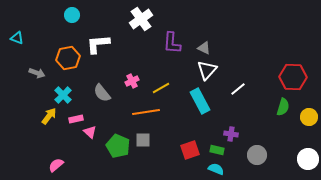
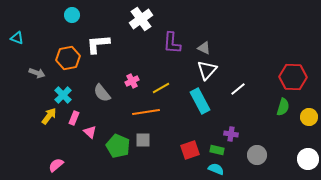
pink rectangle: moved 2 px left, 1 px up; rotated 56 degrees counterclockwise
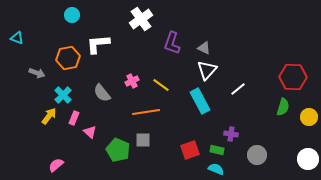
purple L-shape: rotated 15 degrees clockwise
yellow line: moved 3 px up; rotated 66 degrees clockwise
green pentagon: moved 4 px down
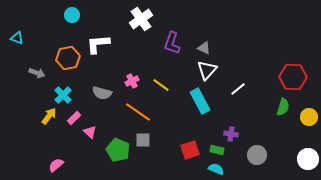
gray semicircle: rotated 36 degrees counterclockwise
orange line: moved 8 px left; rotated 44 degrees clockwise
pink rectangle: rotated 24 degrees clockwise
